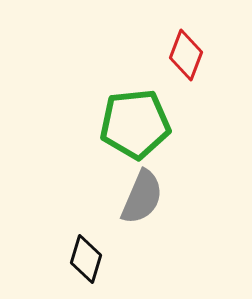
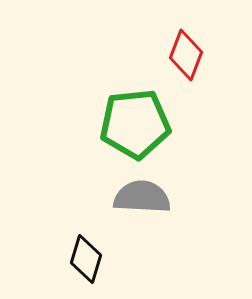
gray semicircle: rotated 110 degrees counterclockwise
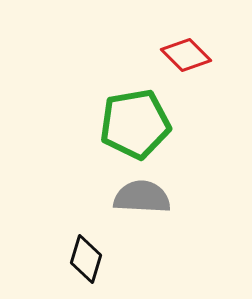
red diamond: rotated 66 degrees counterclockwise
green pentagon: rotated 4 degrees counterclockwise
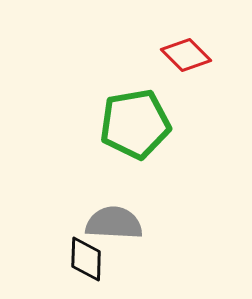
gray semicircle: moved 28 px left, 26 px down
black diamond: rotated 15 degrees counterclockwise
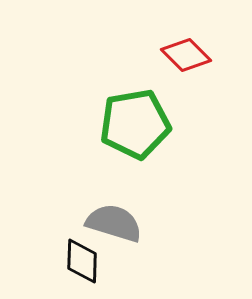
gray semicircle: rotated 14 degrees clockwise
black diamond: moved 4 px left, 2 px down
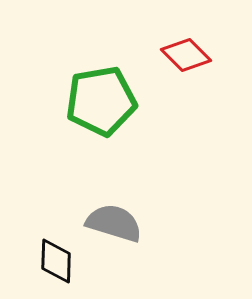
green pentagon: moved 34 px left, 23 px up
black diamond: moved 26 px left
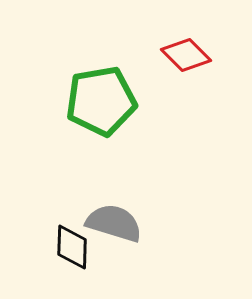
black diamond: moved 16 px right, 14 px up
